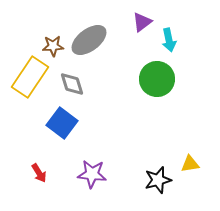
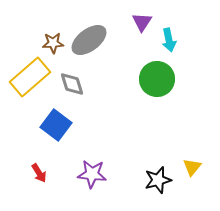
purple triangle: rotated 20 degrees counterclockwise
brown star: moved 3 px up
yellow rectangle: rotated 15 degrees clockwise
blue square: moved 6 px left, 2 px down
yellow triangle: moved 2 px right, 3 px down; rotated 42 degrees counterclockwise
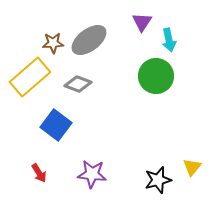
green circle: moved 1 px left, 3 px up
gray diamond: moved 6 px right; rotated 52 degrees counterclockwise
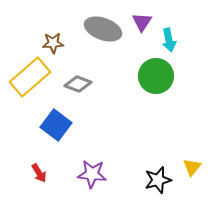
gray ellipse: moved 14 px right, 11 px up; rotated 57 degrees clockwise
